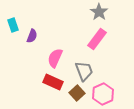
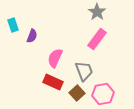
gray star: moved 2 px left
pink hexagon: rotated 15 degrees clockwise
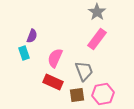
cyan rectangle: moved 11 px right, 28 px down
brown square: moved 2 px down; rotated 35 degrees clockwise
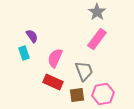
purple semicircle: rotated 56 degrees counterclockwise
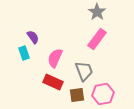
purple semicircle: moved 1 px right, 1 px down
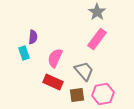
purple semicircle: rotated 40 degrees clockwise
gray trapezoid: rotated 20 degrees counterclockwise
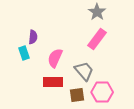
red rectangle: rotated 24 degrees counterclockwise
pink hexagon: moved 1 px left, 2 px up; rotated 10 degrees clockwise
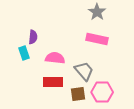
pink rectangle: rotated 65 degrees clockwise
pink semicircle: rotated 72 degrees clockwise
brown square: moved 1 px right, 1 px up
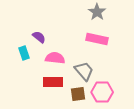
purple semicircle: moved 6 px right; rotated 56 degrees counterclockwise
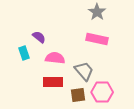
brown square: moved 1 px down
